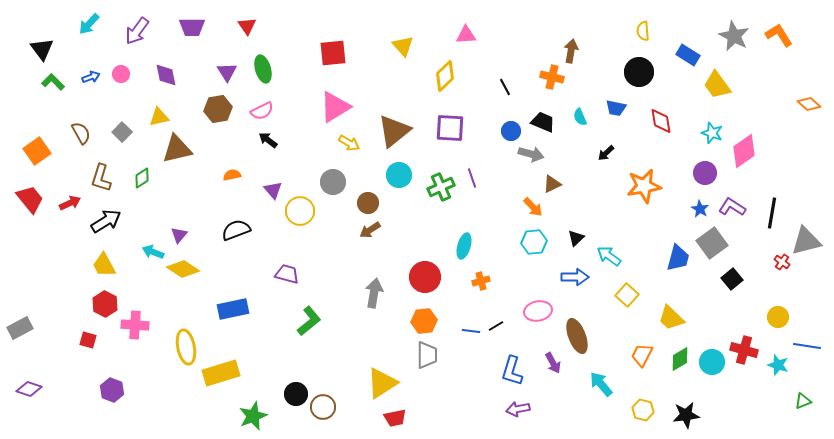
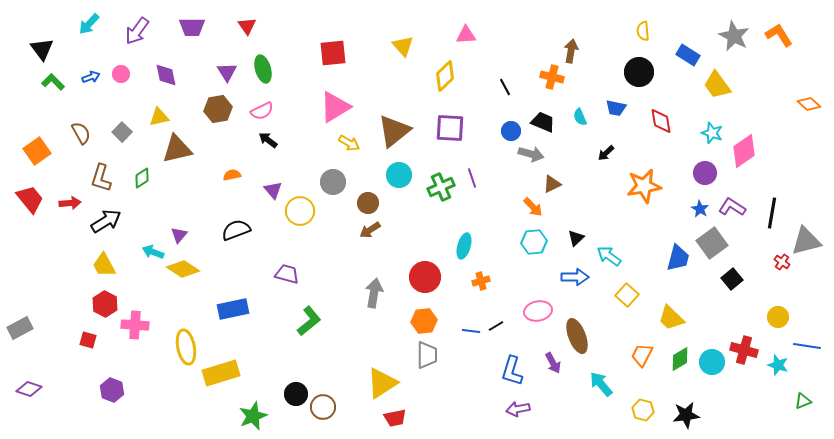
red arrow at (70, 203): rotated 20 degrees clockwise
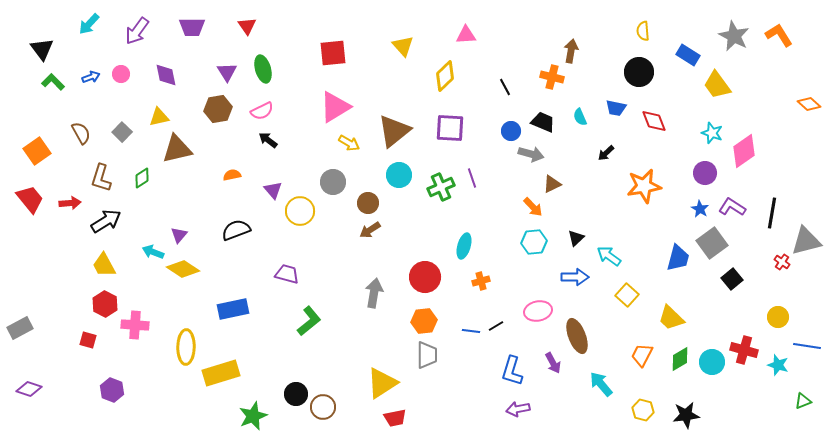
red diamond at (661, 121): moved 7 px left; rotated 12 degrees counterclockwise
yellow ellipse at (186, 347): rotated 12 degrees clockwise
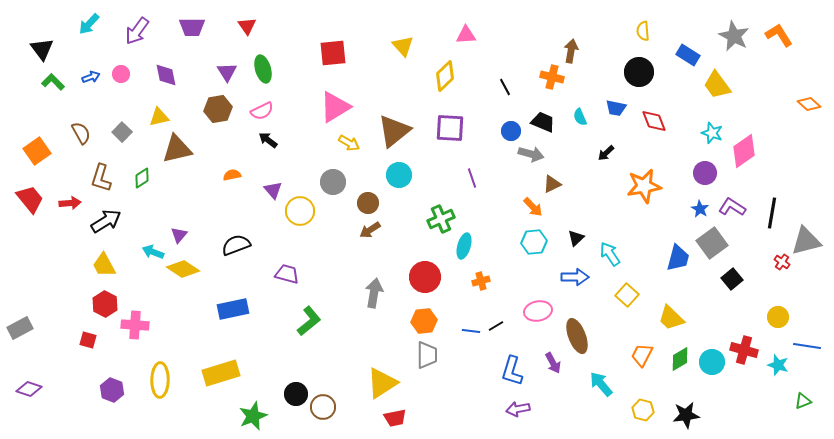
green cross at (441, 187): moved 32 px down
black semicircle at (236, 230): moved 15 px down
cyan arrow at (609, 256): moved 1 px right, 2 px up; rotated 20 degrees clockwise
yellow ellipse at (186, 347): moved 26 px left, 33 px down
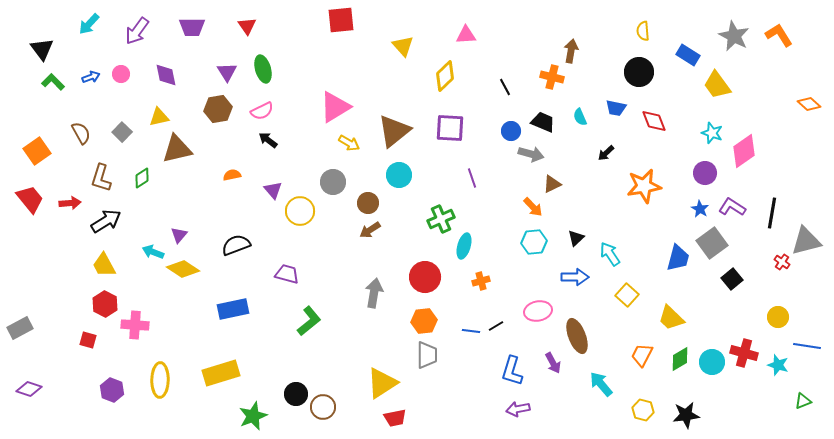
red square at (333, 53): moved 8 px right, 33 px up
red cross at (744, 350): moved 3 px down
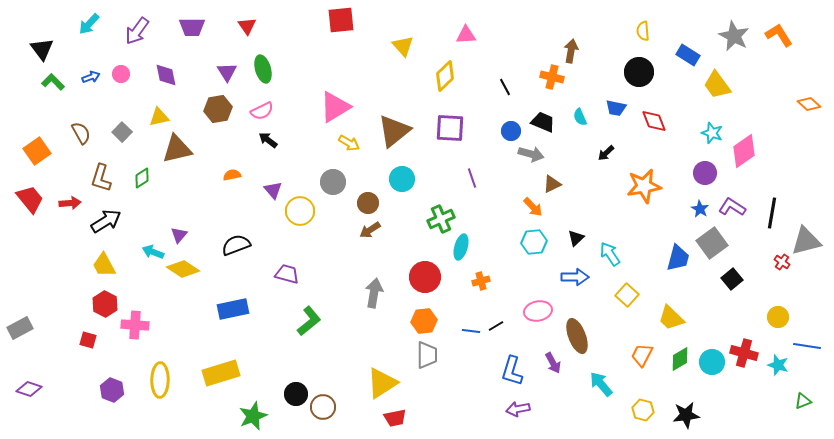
cyan circle at (399, 175): moved 3 px right, 4 px down
cyan ellipse at (464, 246): moved 3 px left, 1 px down
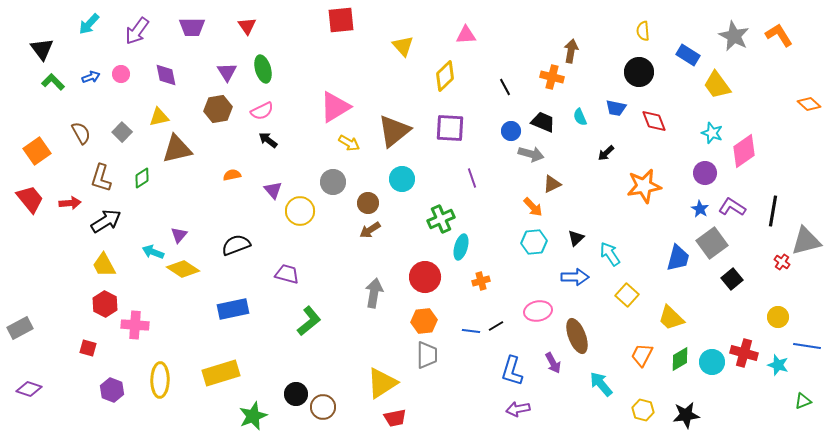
black line at (772, 213): moved 1 px right, 2 px up
red square at (88, 340): moved 8 px down
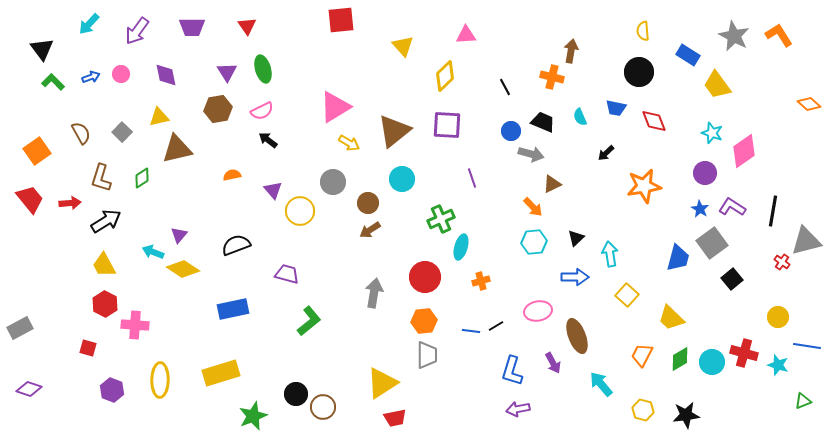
purple square at (450, 128): moved 3 px left, 3 px up
cyan arrow at (610, 254): rotated 25 degrees clockwise
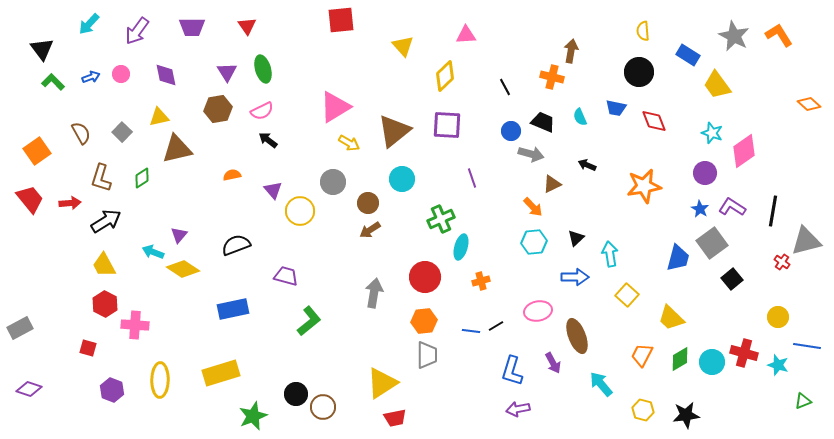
black arrow at (606, 153): moved 19 px left, 12 px down; rotated 66 degrees clockwise
purple trapezoid at (287, 274): moved 1 px left, 2 px down
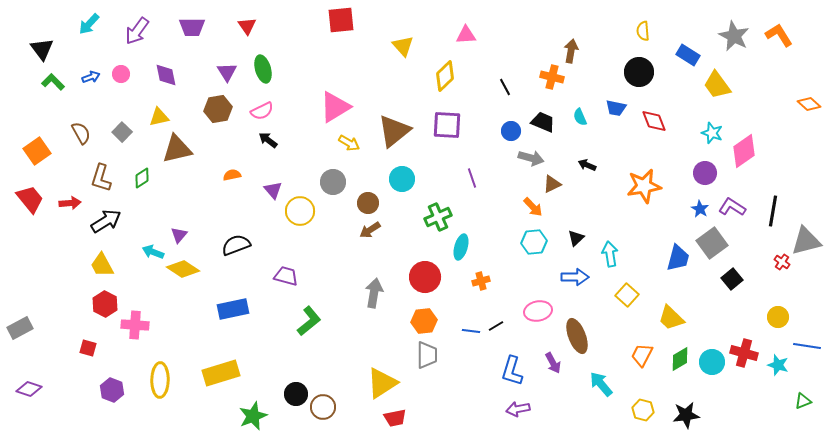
gray arrow at (531, 154): moved 4 px down
green cross at (441, 219): moved 3 px left, 2 px up
yellow trapezoid at (104, 265): moved 2 px left
